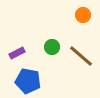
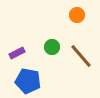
orange circle: moved 6 px left
brown line: rotated 8 degrees clockwise
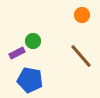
orange circle: moved 5 px right
green circle: moved 19 px left, 6 px up
blue pentagon: moved 2 px right, 1 px up
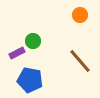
orange circle: moved 2 px left
brown line: moved 1 px left, 5 px down
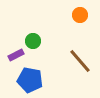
purple rectangle: moved 1 px left, 2 px down
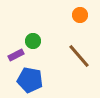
brown line: moved 1 px left, 5 px up
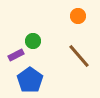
orange circle: moved 2 px left, 1 px down
blue pentagon: rotated 25 degrees clockwise
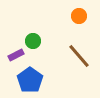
orange circle: moved 1 px right
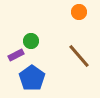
orange circle: moved 4 px up
green circle: moved 2 px left
blue pentagon: moved 2 px right, 2 px up
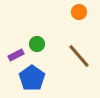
green circle: moved 6 px right, 3 px down
